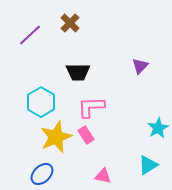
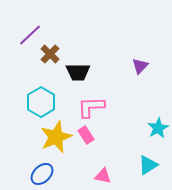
brown cross: moved 20 px left, 31 px down
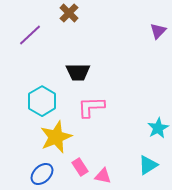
brown cross: moved 19 px right, 41 px up
purple triangle: moved 18 px right, 35 px up
cyan hexagon: moved 1 px right, 1 px up
pink rectangle: moved 6 px left, 32 px down
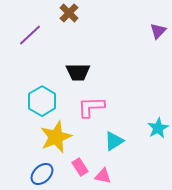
cyan triangle: moved 34 px left, 24 px up
